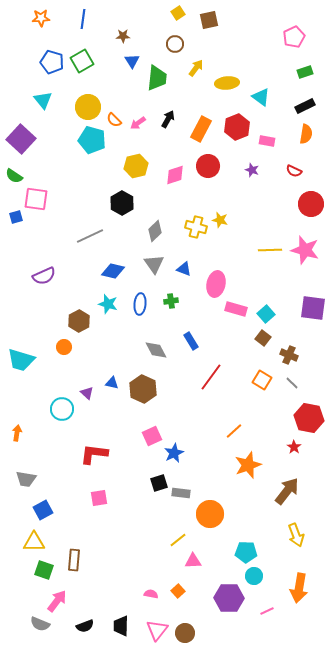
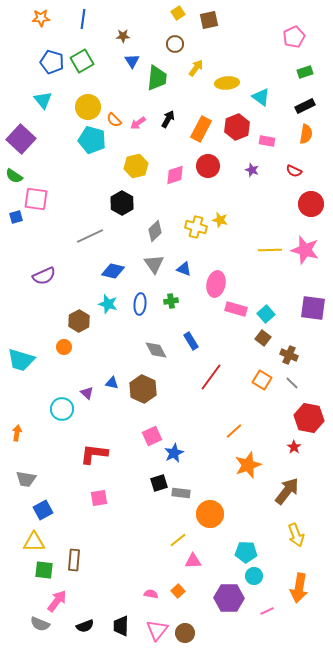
green square at (44, 570): rotated 12 degrees counterclockwise
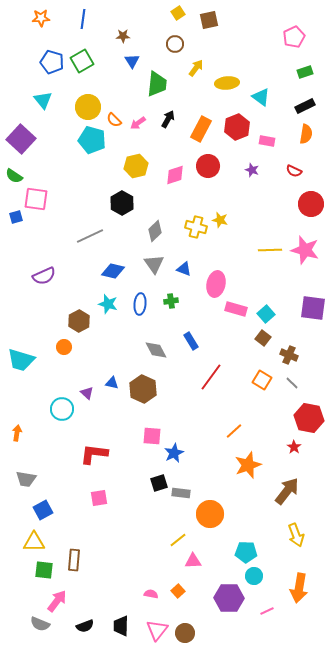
green trapezoid at (157, 78): moved 6 px down
pink square at (152, 436): rotated 30 degrees clockwise
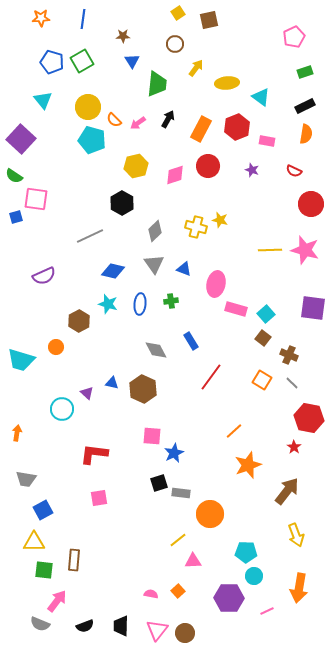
orange circle at (64, 347): moved 8 px left
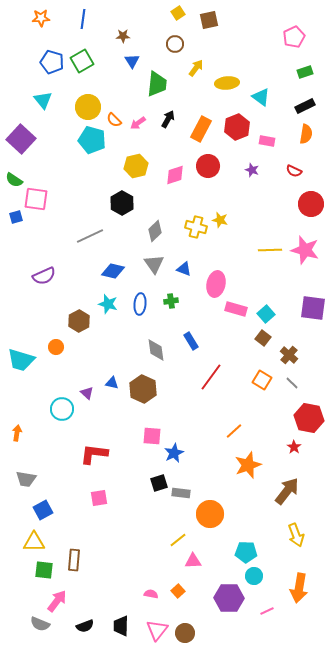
green semicircle at (14, 176): moved 4 px down
gray diamond at (156, 350): rotated 20 degrees clockwise
brown cross at (289, 355): rotated 18 degrees clockwise
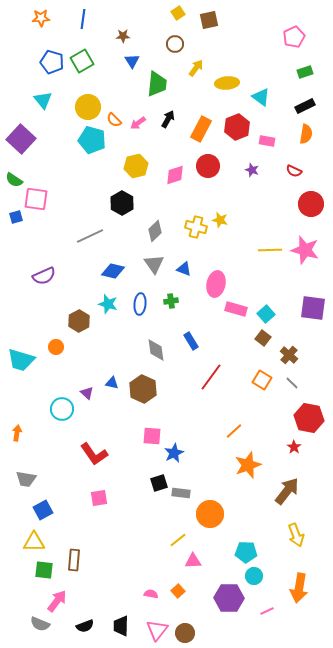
red L-shape at (94, 454): rotated 132 degrees counterclockwise
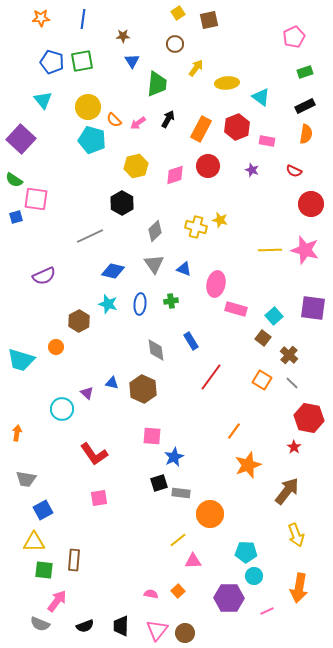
green square at (82, 61): rotated 20 degrees clockwise
cyan square at (266, 314): moved 8 px right, 2 px down
orange line at (234, 431): rotated 12 degrees counterclockwise
blue star at (174, 453): moved 4 px down
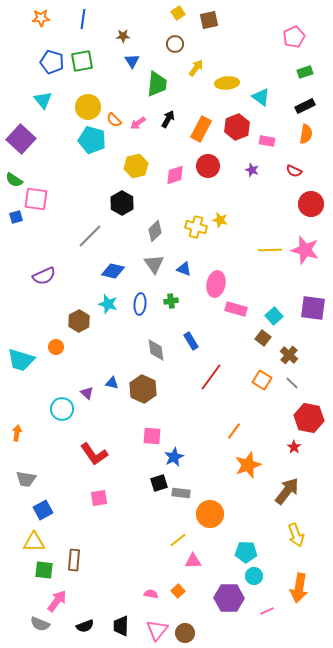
gray line at (90, 236): rotated 20 degrees counterclockwise
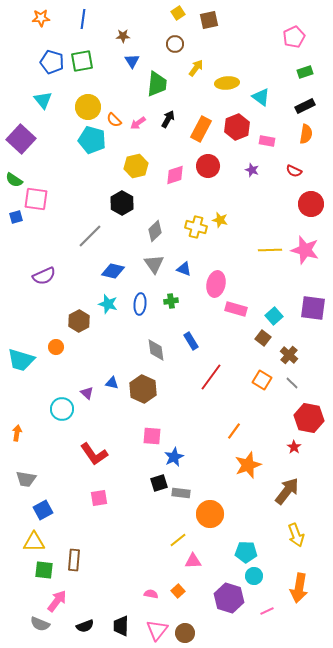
purple hexagon at (229, 598): rotated 16 degrees clockwise
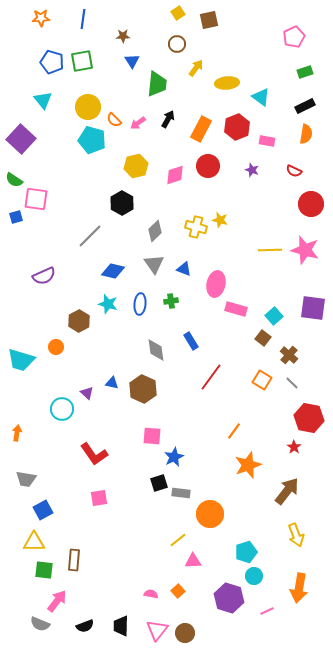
brown circle at (175, 44): moved 2 px right
cyan pentagon at (246, 552): rotated 20 degrees counterclockwise
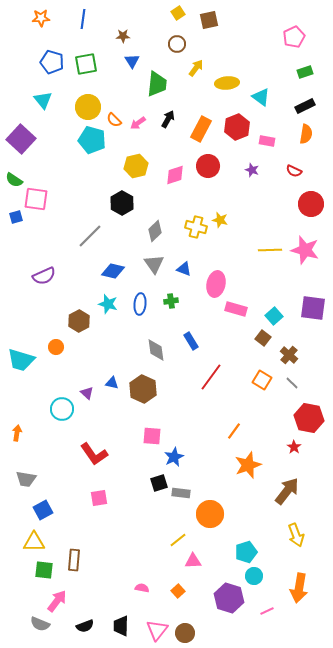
green square at (82, 61): moved 4 px right, 3 px down
pink semicircle at (151, 594): moved 9 px left, 6 px up
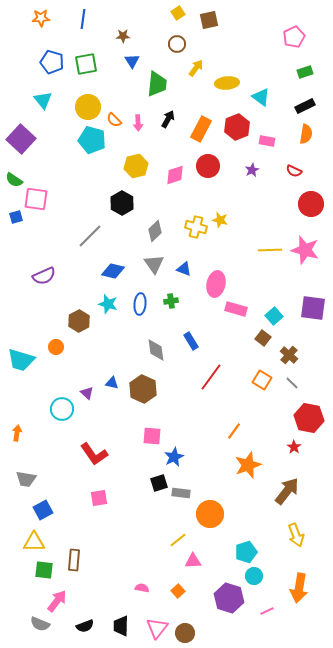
pink arrow at (138, 123): rotated 56 degrees counterclockwise
purple star at (252, 170): rotated 24 degrees clockwise
pink triangle at (157, 630): moved 2 px up
